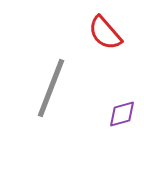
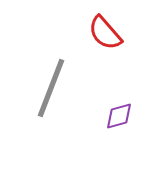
purple diamond: moved 3 px left, 2 px down
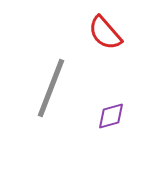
purple diamond: moved 8 px left
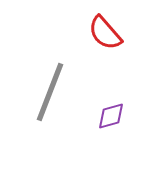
gray line: moved 1 px left, 4 px down
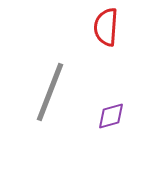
red semicircle: moved 1 px right, 6 px up; rotated 45 degrees clockwise
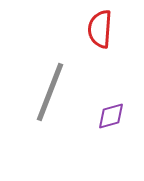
red semicircle: moved 6 px left, 2 px down
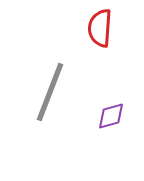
red semicircle: moved 1 px up
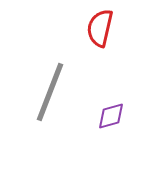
red semicircle: rotated 9 degrees clockwise
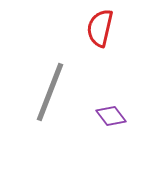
purple diamond: rotated 68 degrees clockwise
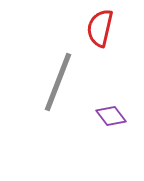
gray line: moved 8 px right, 10 px up
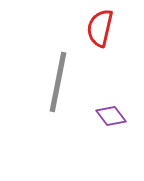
gray line: rotated 10 degrees counterclockwise
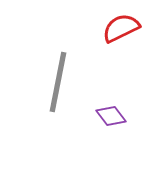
red semicircle: moved 21 px right; rotated 51 degrees clockwise
